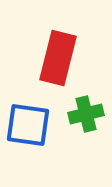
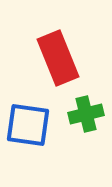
red rectangle: rotated 36 degrees counterclockwise
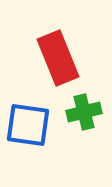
green cross: moved 2 px left, 2 px up
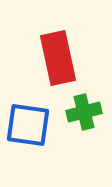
red rectangle: rotated 10 degrees clockwise
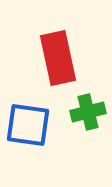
green cross: moved 4 px right
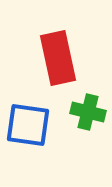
green cross: rotated 28 degrees clockwise
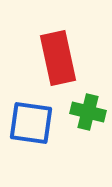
blue square: moved 3 px right, 2 px up
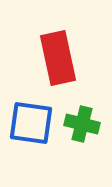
green cross: moved 6 px left, 12 px down
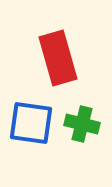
red rectangle: rotated 4 degrees counterclockwise
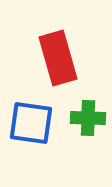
green cross: moved 6 px right, 6 px up; rotated 12 degrees counterclockwise
